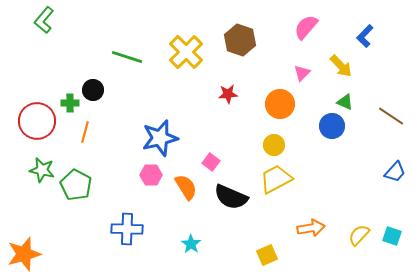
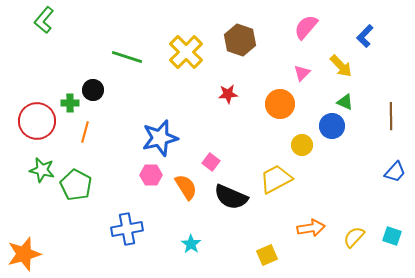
brown line: rotated 56 degrees clockwise
yellow circle: moved 28 px right
blue cross: rotated 12 degrees counterclockwise
yellow semicircle: moved 5 px left, 2 px down
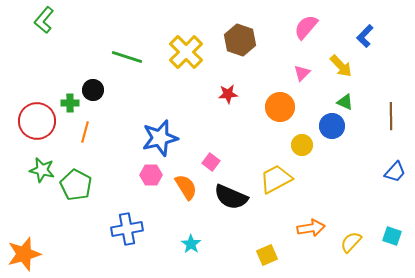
orange circle: moved 3 px down
yellow semicircle: moved 3 px left, 5 px down
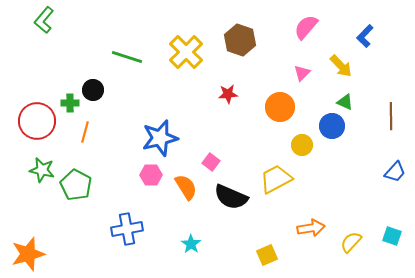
orange star: moved 4 px right
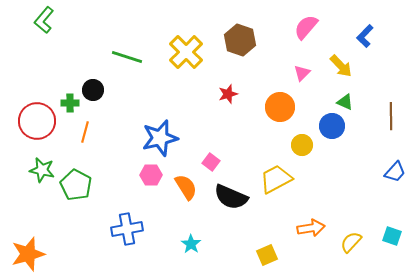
red star: rotated 12 degrees counterclockwise
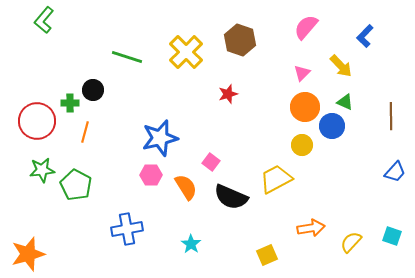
orange circle: moved 25 px right
green star: rotated 20 degrees counterclockwise
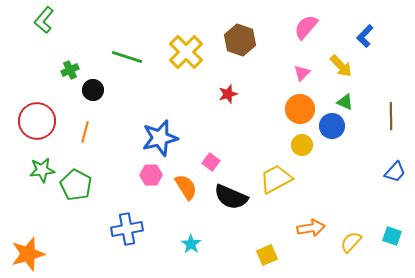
green cross: moved 33 px up; rotated 24 degrees counterclockwise
orange circle: moved 5 px left, 2 px down
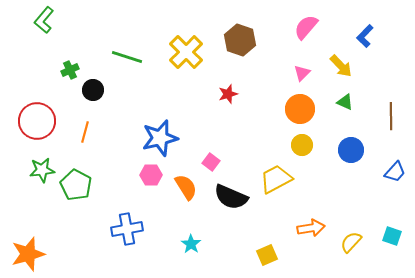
blue circle: moved 19 px right, 24 px down
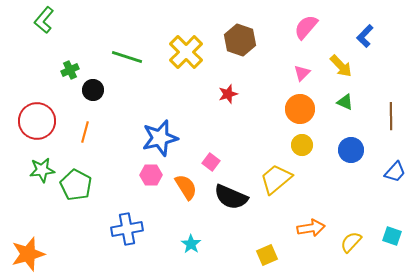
yellow trapezoid: rotated 12 degrees counterclockwise
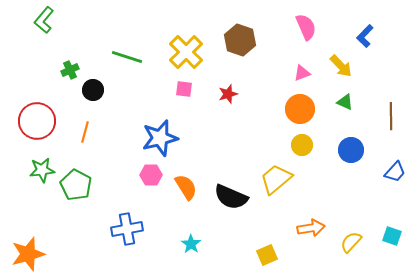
pink semicircle: rotated 116 degrees clockwise
pink triangle: rotated 24 degrees clockwise
pink square: moved 27 px left, 73 px up; rotated 30 degrees counterclockwise
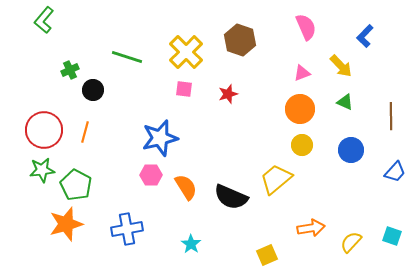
red circle: moved 7 px right, 9 px down
orange star: moved 38 px right, 30 px up
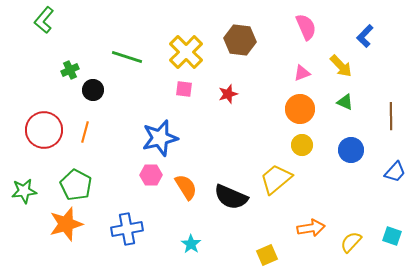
brown hexagon: rotated 12 degrees counterclockwise
green star: moved 18 px left, 21 px down
